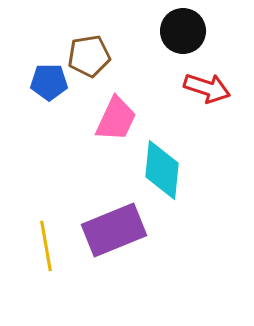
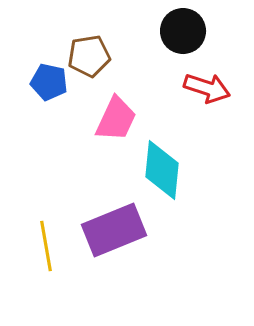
blue pentagon: rotated 12 degrees clockwise
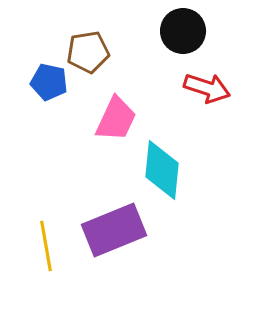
brown pentagon: moved 1 px left, 4 px up
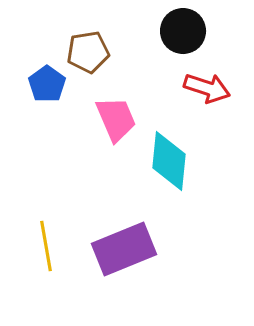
blue pentagon: moved 2 px left, 2 px down; rotated 24 degrees clockwise
pink trapezoid: rotated 48 degrees counterclockwise
cyan diamond: moved 7 px right, 9 px up
purple rectangle: moved 10 px right, 19 px down
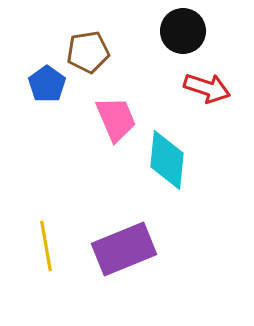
cyan diamond: moved 2 px left, 1 px up
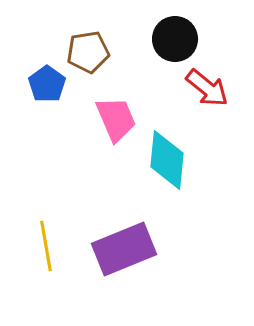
black circle: moved 8 px left, 8 px down
red arrow: rotated 21 degrees clockwise
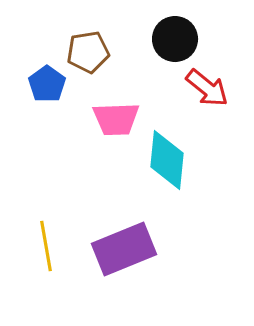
pink trapezoid: rotated 111 degrees clockwise
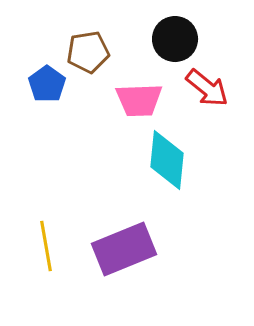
pink trapezoid: moved 23 px right, 19 px up
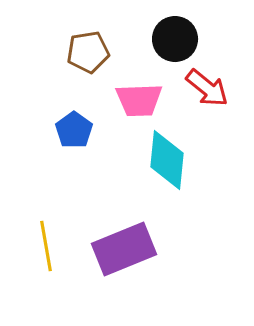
blue pentagon: moved 27 px right, 46 px down
